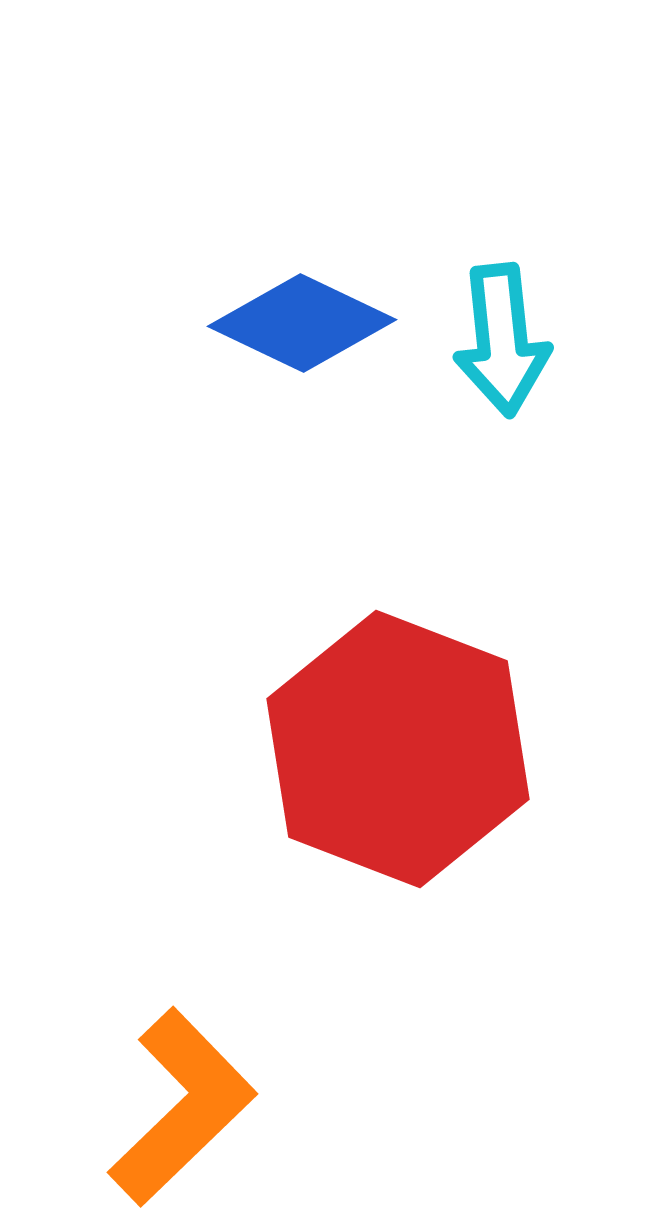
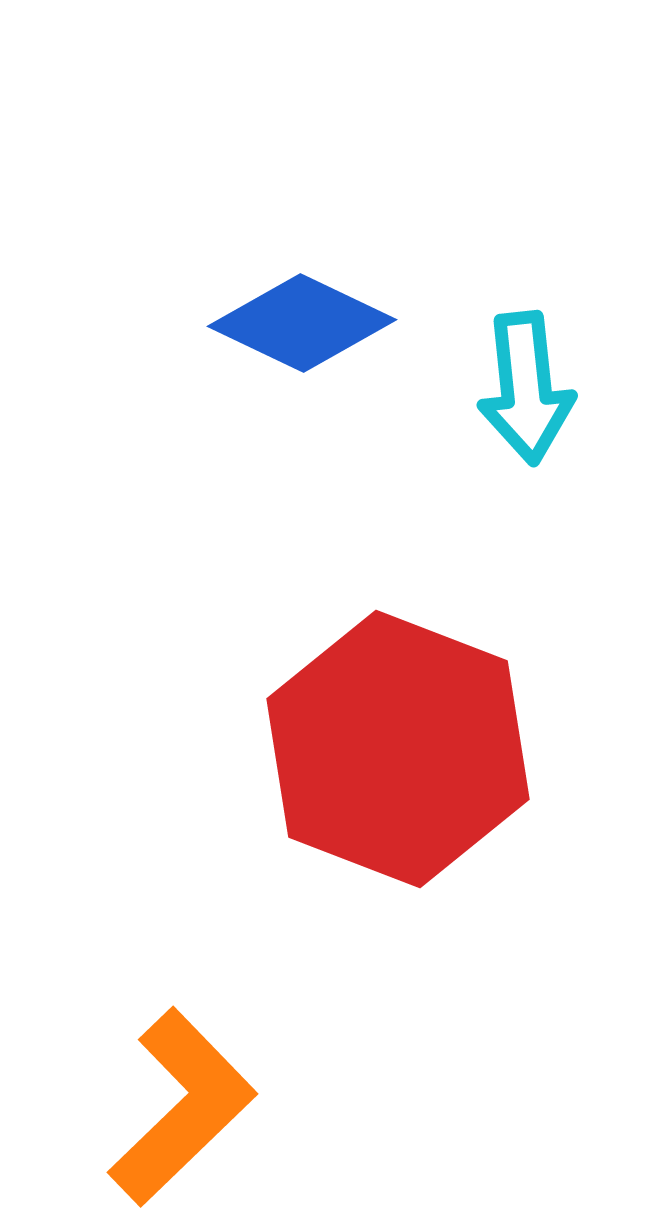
cyan arrow: moved 24 px right, 48 px down
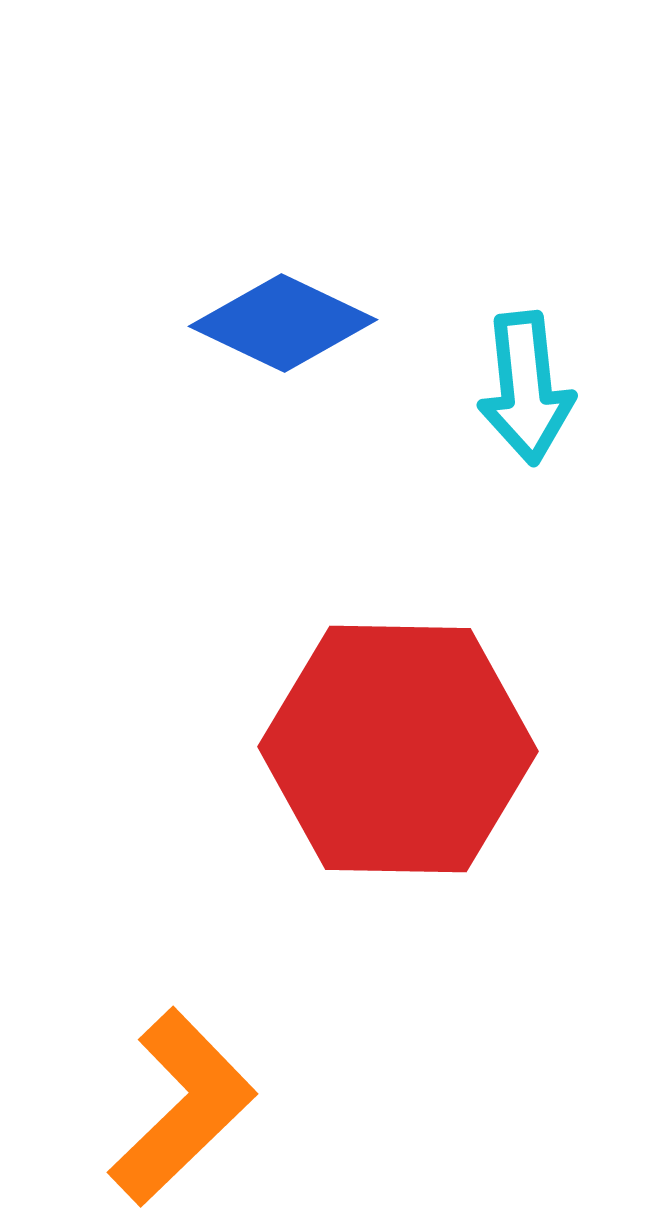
blue diamond: moved 19 px left
red hexagon: rotated 20 degrees counterclockwise
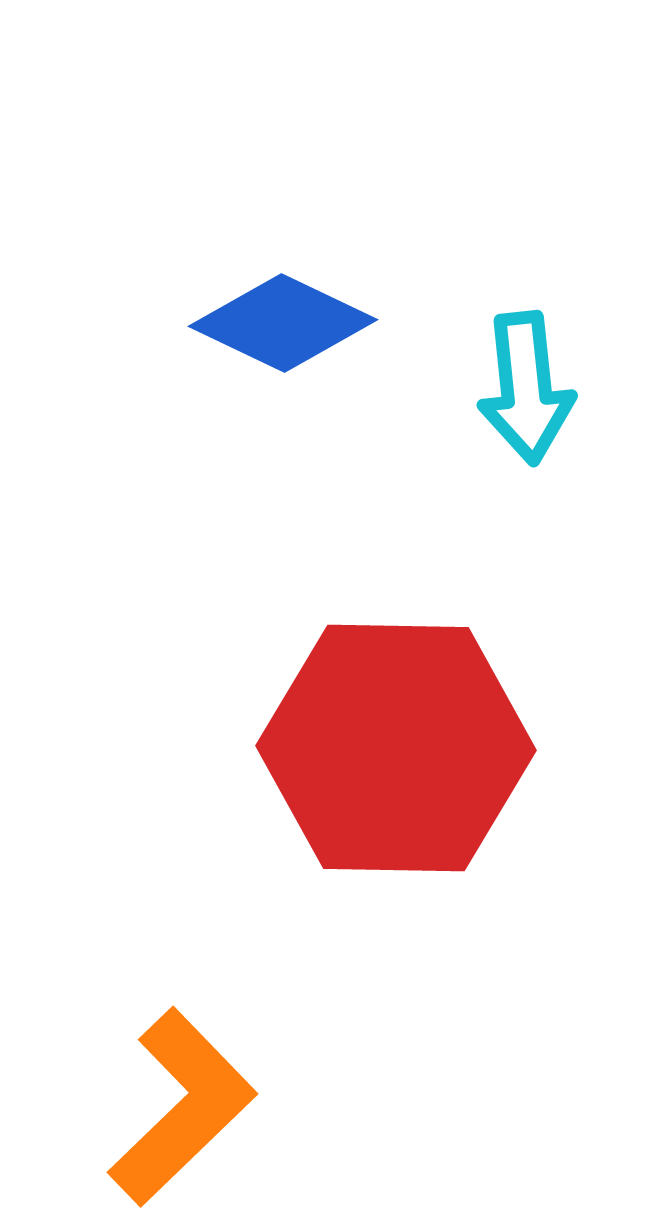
red hexagon: moved 2 px left, 1 px up
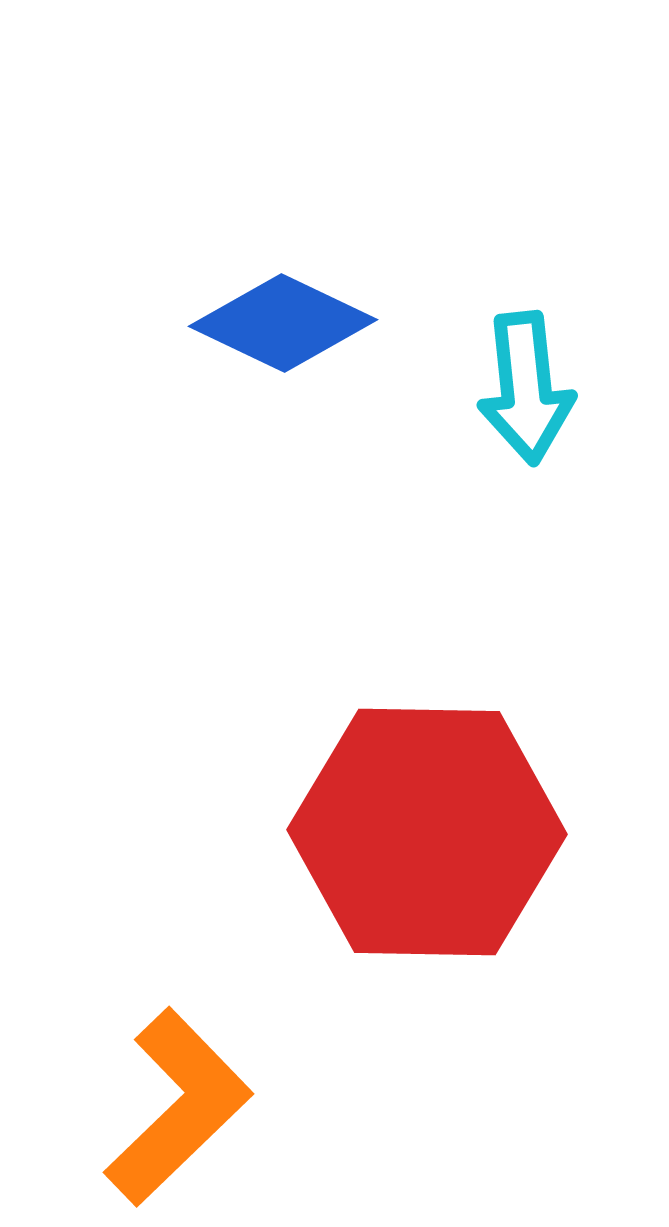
red hexagon: moved 31 px right, 84 px down
orange L-shape: moved 4 px left
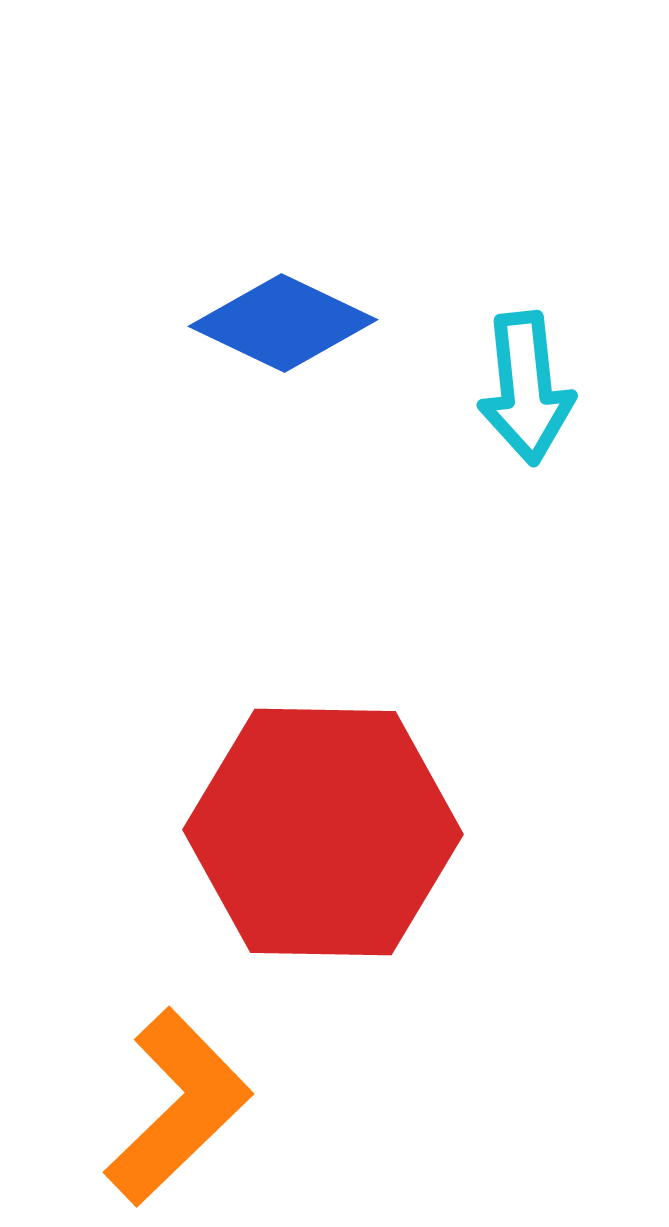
red hexagon: moved 104 px left
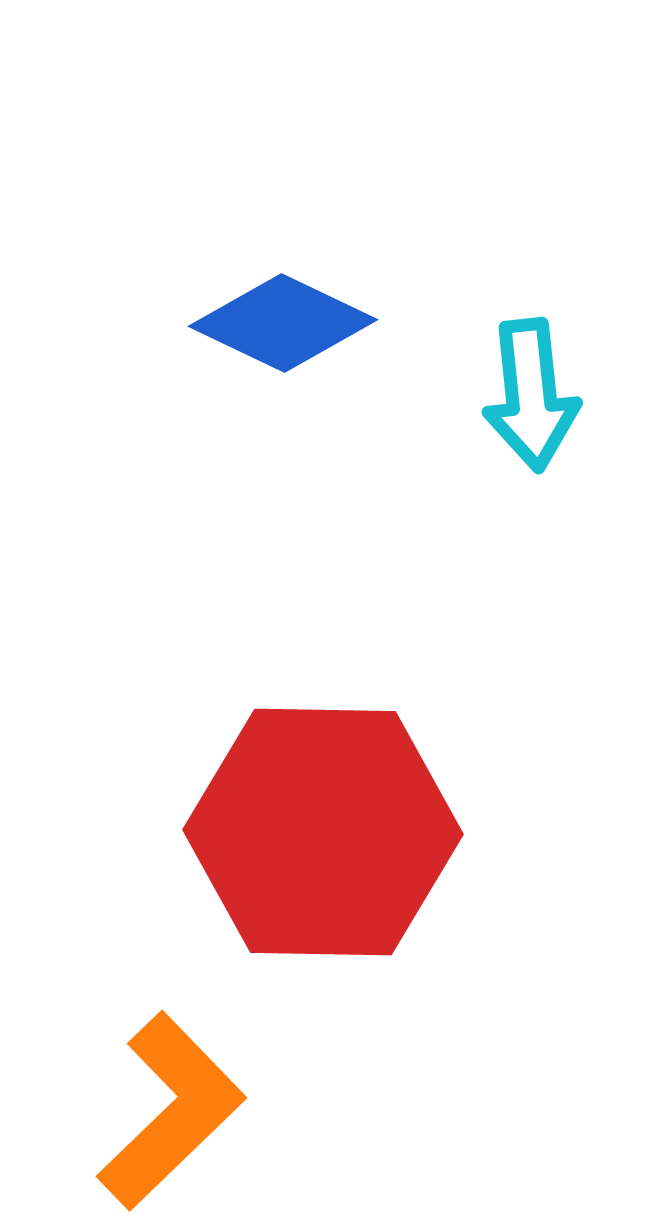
cyan arrow: moved 5 px right, 7 px down
orange L-shape: moved 7 px left, 4 px down
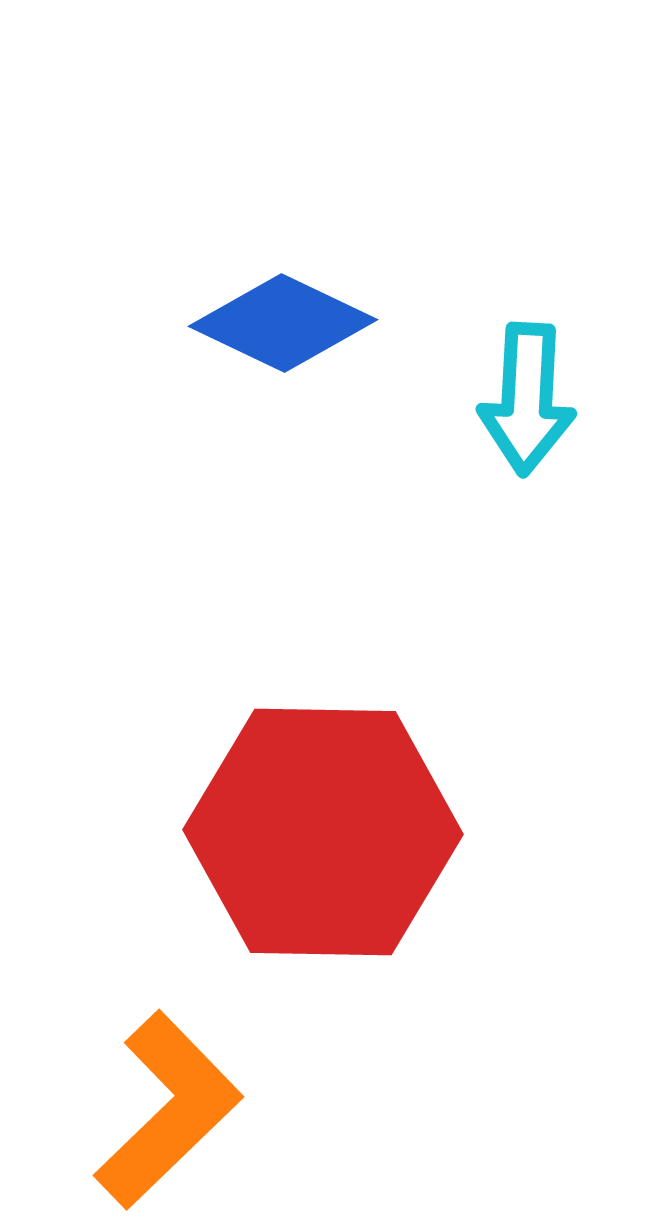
cyan arrow: moved 4 px left, 4 px down; rotated 9 degrees clockwise
orange L-shape: moved 3 px left, 1 px up
